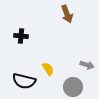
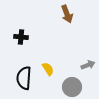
black cross: moved 1 px down
gray arrow: moved 1 px right; rotated 40 degrees counterclockwise
black semicircle: moved 3 px up; rotated 80 degrees clockwise
gray circle: moved 1 px left
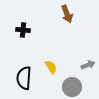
black cross: moved 2 px right, 7 px up
yellow semicircle: moved 3 px right, 2 px up
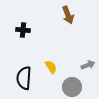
brown arrow: moved 1 px right, 1 px down
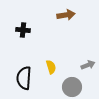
brown arrow: moved 2 px left; rotated 78 degrees counterclockwise
yellow semicircle: rotated 16 degrees clockwise
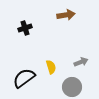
black cross: moved 2 px right, 2 px up; rotated 24 degrees counterclockwise
gray arrow: moved 7 px left, 3 px up
black semicircle: rotated 50 degrees clockwise
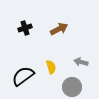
brown arrow: moved 7 px left, 14 px down; rotated 18 degrees counterclockwise
gray arrow: rotated 144 degrees counterclockwise
black semicircle: moved 1 px left, 2 px up
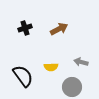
yellow semicircle: rotated 104 degrees clockwise
black semicircle: rotated 90 degrees clockwise
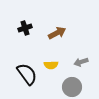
brown arrow: moved 2 px left, 4 px down
gray arrow: rotated 32 degrees counterclockwise
yellow semicircle: moved 2 px up
black semicircle: moved 4 px right, 2 px up
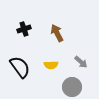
black cross: moved 1 px left, 1 px down
brown arrow: rotated 90 degrees counterclockwise
gray arrow: rotated 120 degrees counterclockwise
black semicircle: moved 7 px left, 7 px up
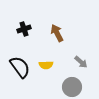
yellow semicircle: moved 5 px left
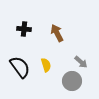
black cross: rotated 24 degrees clockwise
yellow semicircle: rotated 104 degrees counterclockwise
gray circle: moved 6 px up
